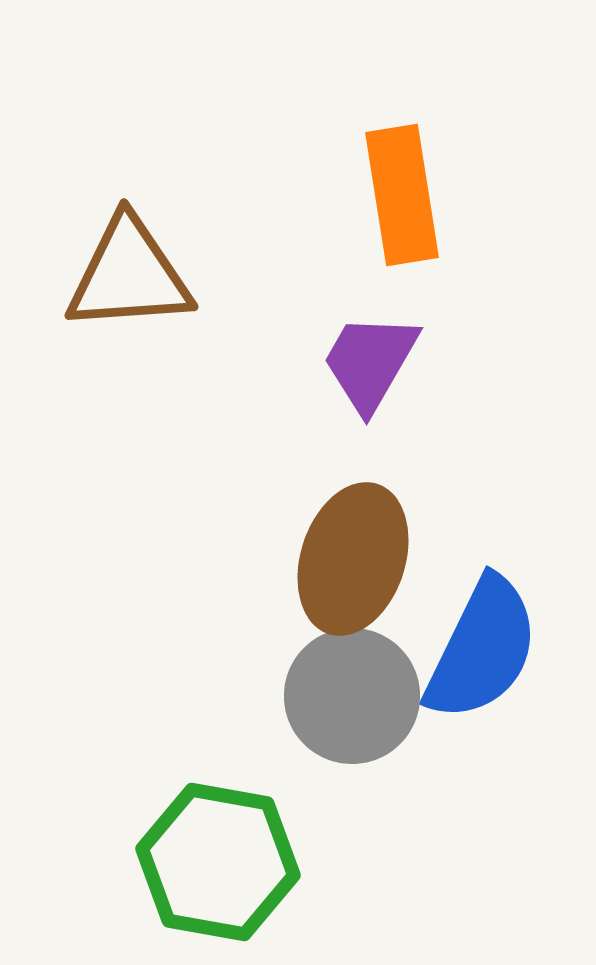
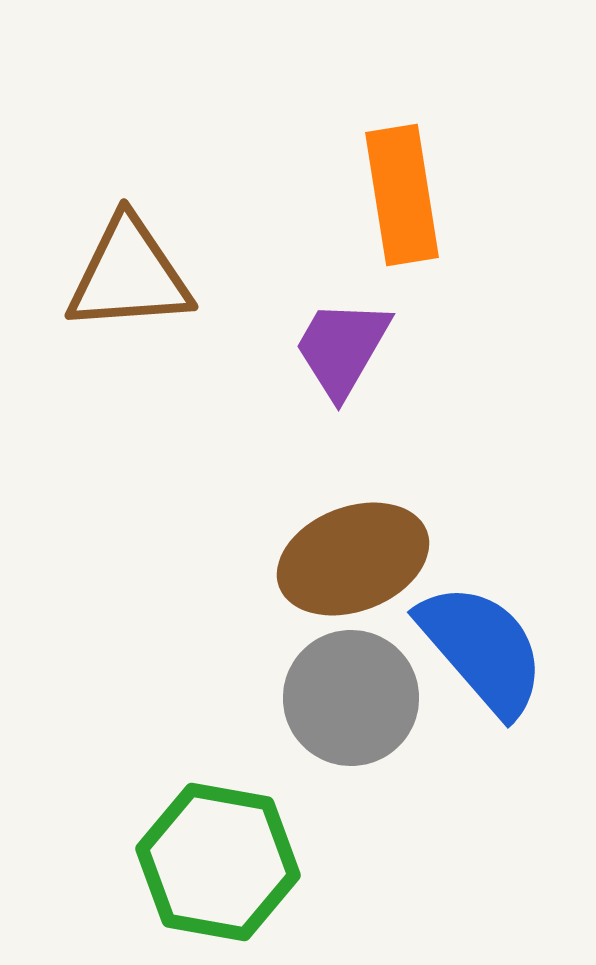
purple trapezoid: moved 28 px left, 14 px up
brown ellipse: rotated 51 degrees clockwise
blue semicircle: rotated 67 degrees counterclockwise
gray circle: moved 1 px left, 2 px down
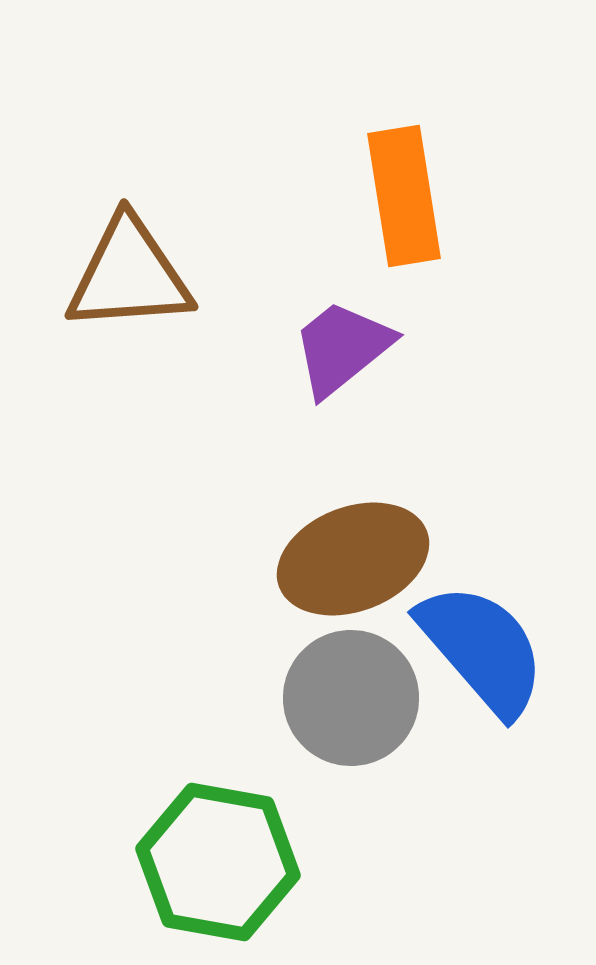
orange rectangle: moved 2 px right, 1 px down
purple trapezoid: rotated 21 degrees clockwise
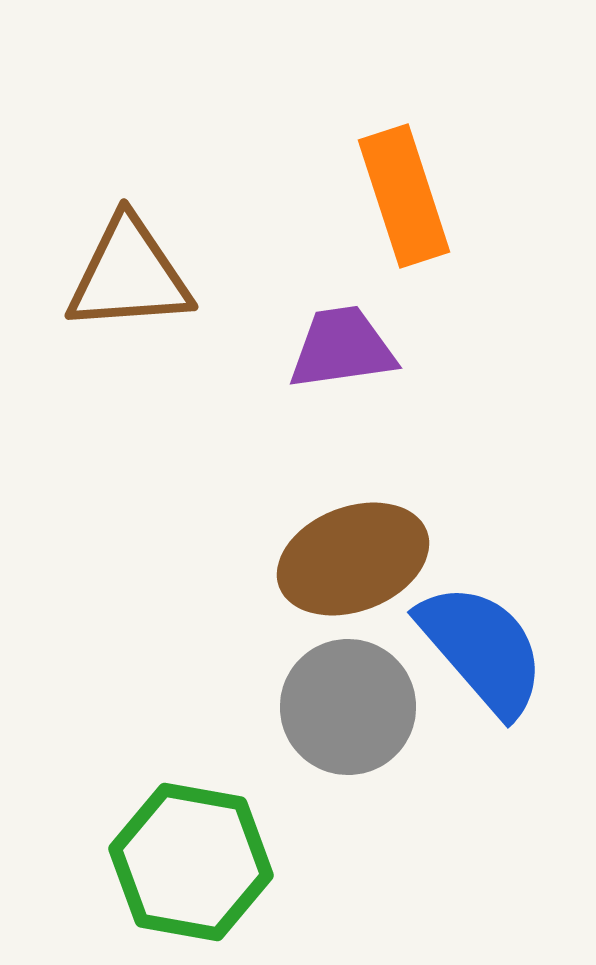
orange rectangle: rotated 9 degrees counterclockwise
purple trapezoid: rotated 31 degrees clockwise
gray circle: moved 3 px left, 9 px down
green hexagon: moved 27 px left
